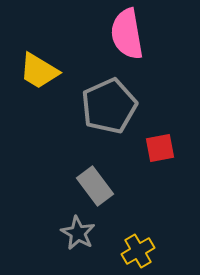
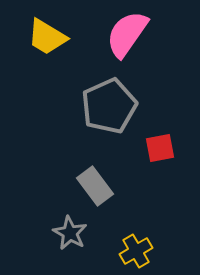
pink semicircle: rotated 45 degrees clockwise
yellow trapezoid: moved 8 px right, 34 px up
gray star: moved 8 px left
yellow cross: moved 2 px left
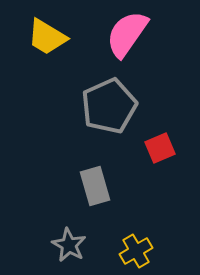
red square: rotated 12 degrees counterclockwise
gray rectangle: rotated 21 degrees clockwise
gray star: moved 1 px left, 12 px down
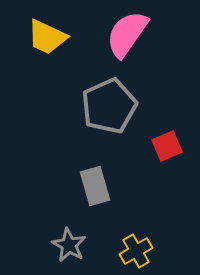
yellow trapezoid: rotated 6 degrees counterclockwise
red square: moved 7 px right, 2 px up
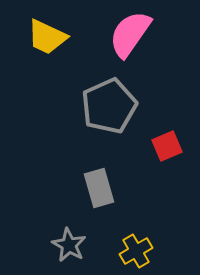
pink semicircle: moved 3 px right
gray rectangle: moved 4 px right, 2 px down
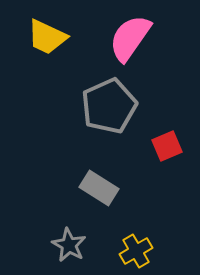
pink semicircle: moved 4 px down
gray rectangle: rotated 42 degrees counterclockwise
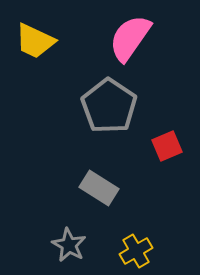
yellow trapezoid: moved 12 px left, 4 px down
gray pentagon: rotated 14 degrees counterclockwise
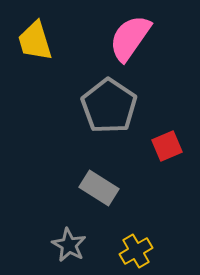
yellow trapezoid: rotated 48 degrees clockwise
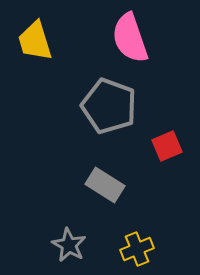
pink semicircle: rotated 54 degrees counterclockwise
gray pentagon: rotated 14 degrees counterclockwise
gray rectangle: moved 6 px right, 3 px up
yellow cross: moved 1 px right, 2 px up; rotated 8 degrees clockwise
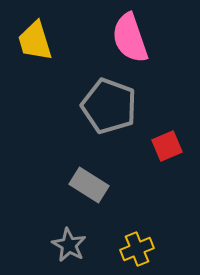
gray rectangle: moved 16 px left
